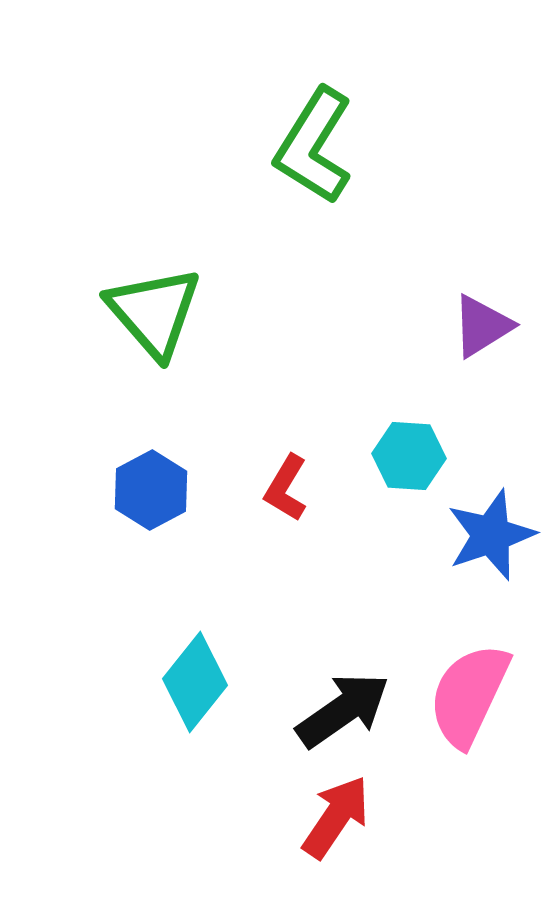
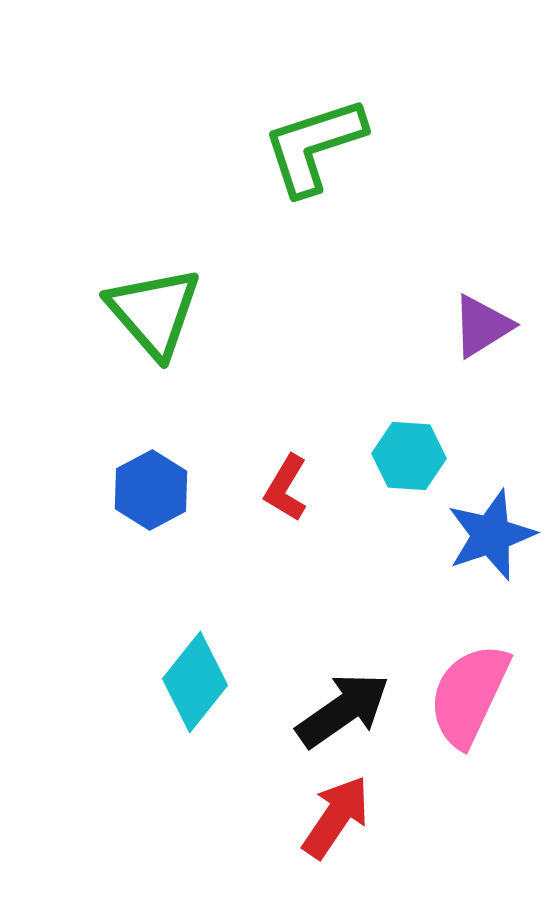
green L-shape: rotated 40 degrees clockwise
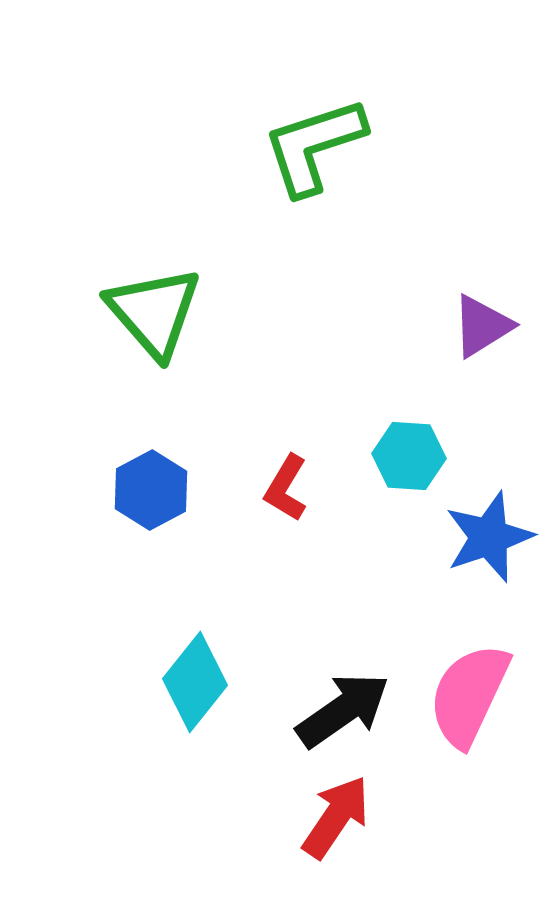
blue star: moved 2 px left, 2 px down
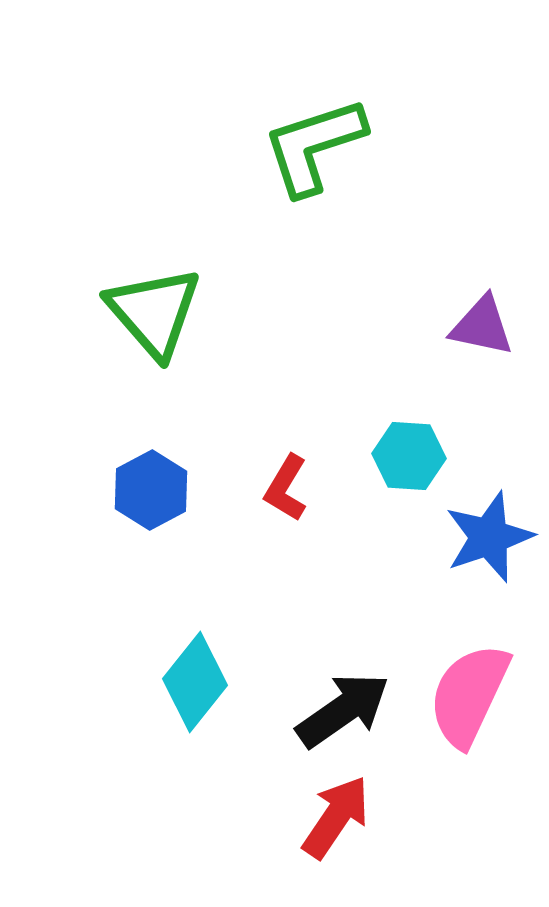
purple triangle: rotated 44 degrees clockwise
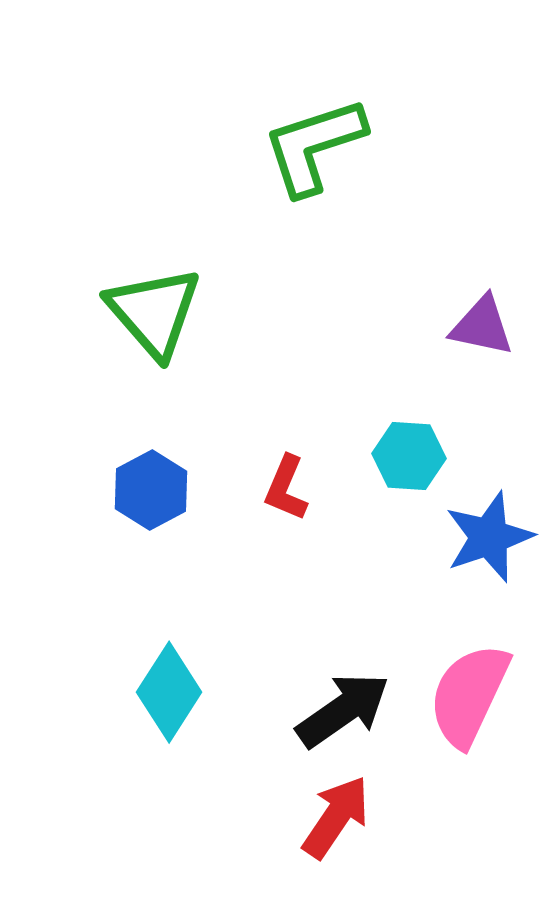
red L-shape: rotated 8 degrees counterclockwise
cyan diamond: moved 26 px left, 10 px down; rotated 6 degrees counterclockwise
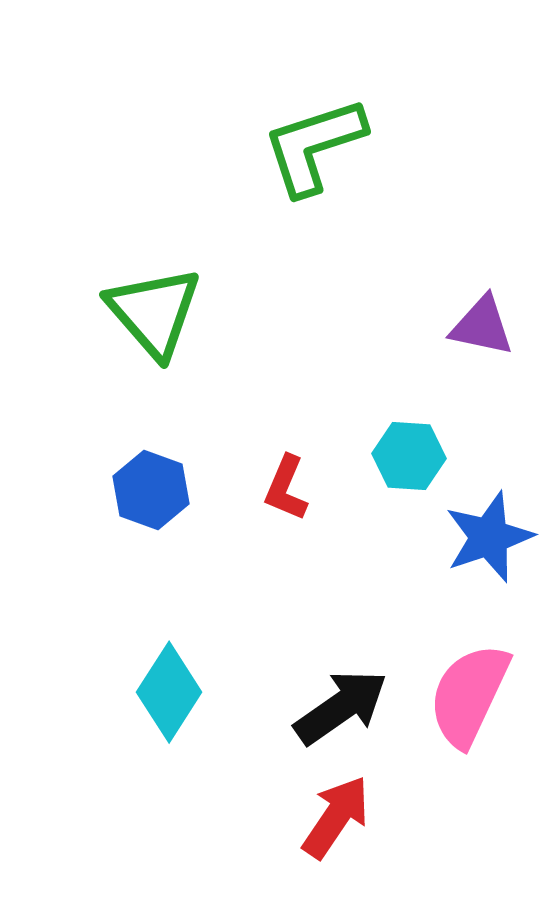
blue hexagon: rotated 12 degrees counterclockwise
black arrow: moved 2 px left, 3 px up
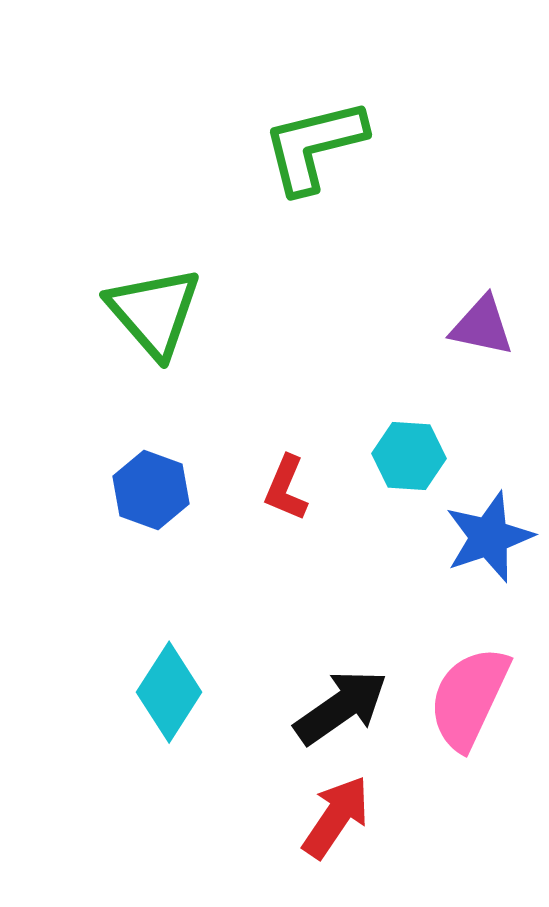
green L-shape: rotated 4 degrees clockwise
pink semicircle: moved 3 px down
